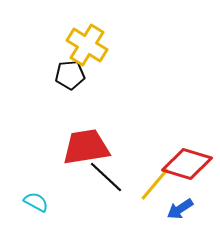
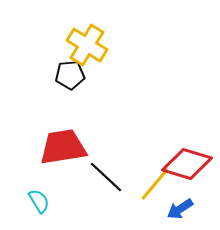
red trapezoid: moved 23 px left
cyan semicircle: moved 3 px right, 1 px up; rotated 30 degrees clockwise
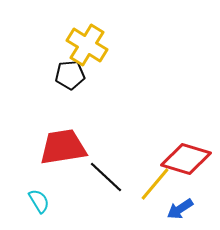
red diamond: moved 1 px left, 5 px up
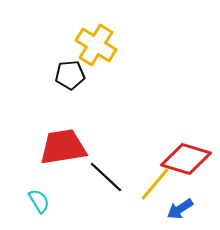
yellow cross: moved 9 px right
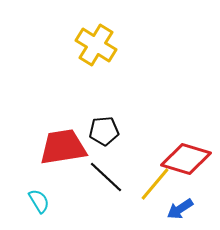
black pentagon: moved 34 px right, 56 px down
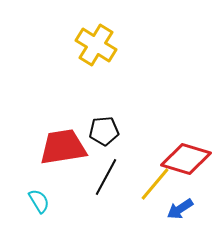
black line: rotated 75 degrees clockwise
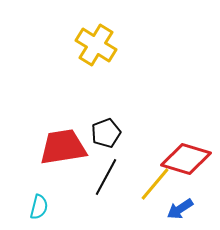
black pentagon: moved 2 px right, 2 px down; rotated 16 degrees counterclockwise
cyan semicircle: moved 6 px down; rotated 45 degrees clockwise
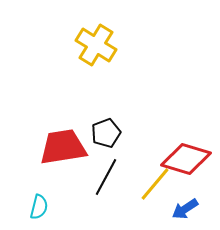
blue arrow: moved 5 px right
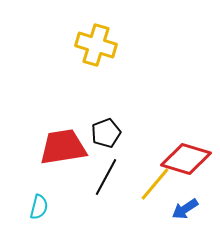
yellow cross: rotated 15 degrees counterclockwise
